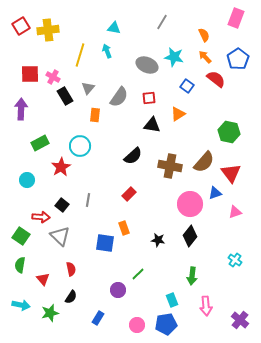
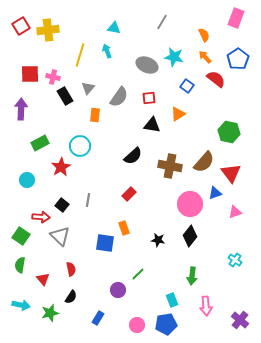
pink cross at (53, 77): rotated 16 degrees counterclockwise
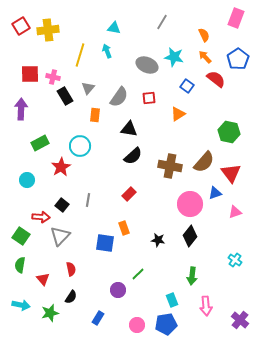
black triangle at (152, 125): moved 23 px left, 4 px down
gray triangle at (60, 236): rotated 30 degrees clockwise
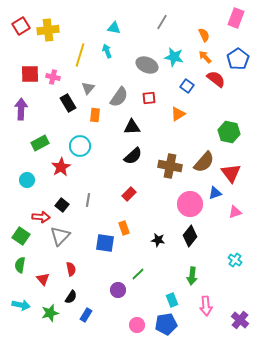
black rectangle at (65, 96): moved 3 px right, 7 px down
black triangle at (129, 129): moved 3 px right, 2 px up; rotated 12 degrees counterclockwise
blue rectangle at (98, 318): moved 12 px left, 3 px up
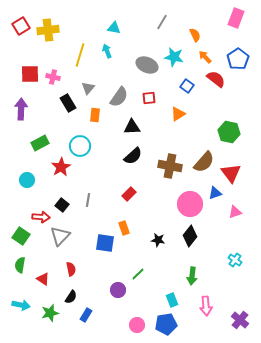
orange semicircle at (204, 35): moved 9 px left
red triangle at (43, 279): rotated 16 degrees counterclockwise
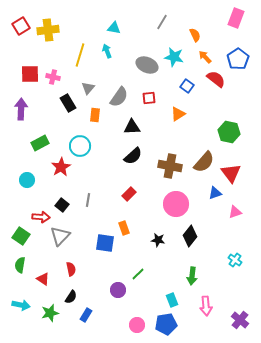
pink circle at (190, 204): moved 14 px left
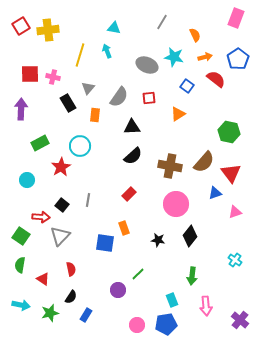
orange arrow at (205, 57): rotated 120 degrees clockwise
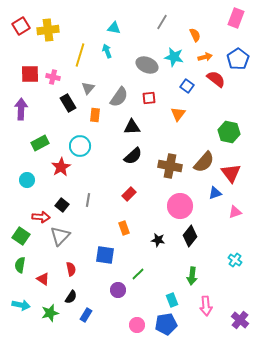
orange triangle at (178, 114): rotated 21 degrees counterclockwise
pink circle at (176, 204): moved 4 px right, 2 px down
blue square at (105, 243): moved 12 px down
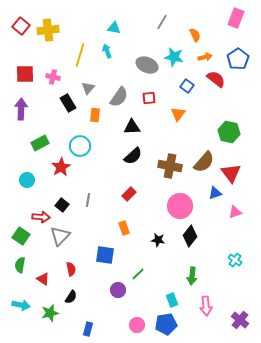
red square at (21, 26): rotated 18 degrees counterclockwise
red square at (30, 74): moved 5 px left
blue rectangle at (86, 315): moved 2 px right, 14 px down; rotated 16 degrees counterclockwise
